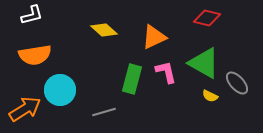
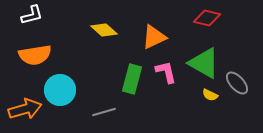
yellow semicircle: moved 1 px up
orange arrow: rotated 16 degrees clockwise
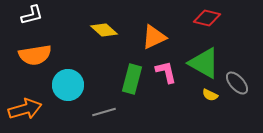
cyan circle: moved 8 px right, 5 px up
